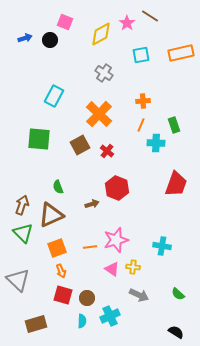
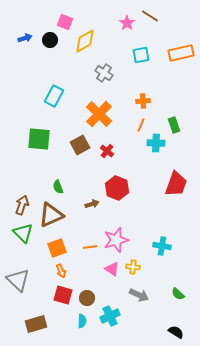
yellow diamond at (101, 34): moved 16 px left, 7 px down
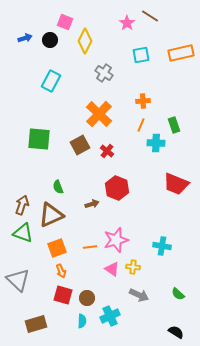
yellow diamond at (85, 41): rotated 35 degrees counterclockwise
cyan rectangle at (54, 96): moved 3 px left, 15 px up
red trapezoid at (176, 184): rotated 92 degrees clockwise
green triangle at (23, 233): rotated 25 degrees counterclockwise
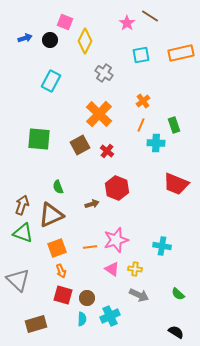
orange cross at (143, 101): rotated 32 degrees counterclockwise
yellow cross at (133, 267): moved 2 px right, 2 px down
cyan semicircle at (82, 321): moved 2 px up
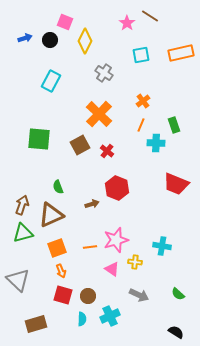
green triangle at (23, 233): rotated 35 degrees counterclockwise
yellow cross at (135, 269): moved 7 px up
brown circle at (87, 298): moved 1 px right, 2 px up
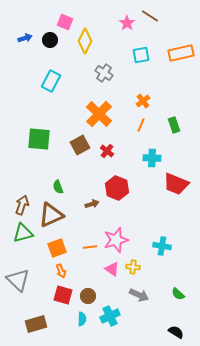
cyan cross at (156, 143): moved 4 px left, 15 px down
yellow cross at (135, 262): moved 2 px left, 5 px down
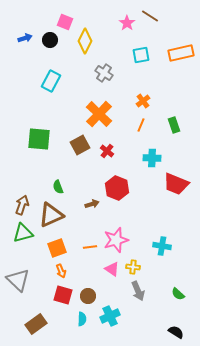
gray arrow at (139, 295): moved 1 px left, 4 px up; rotated 42 degrees clockwise
brown rectangle at (36, 324): rotated 20 degrees counterclockwise
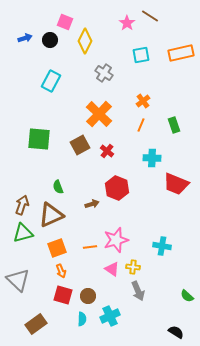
green semicircle at (178, 294): moved 9 px right, 2 px down
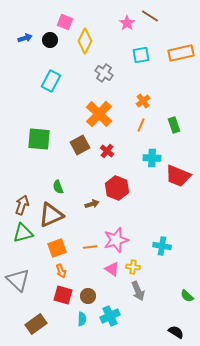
red trapezoid at (176, 184): moved 2 px right, 8 px up
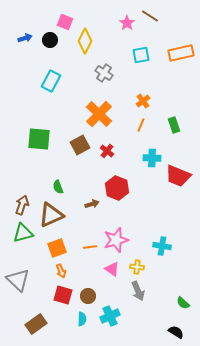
yellow cross at (133, 267): moved 4 px right
green semicircle at (187, 296): moved 4 px left, 7 px down
